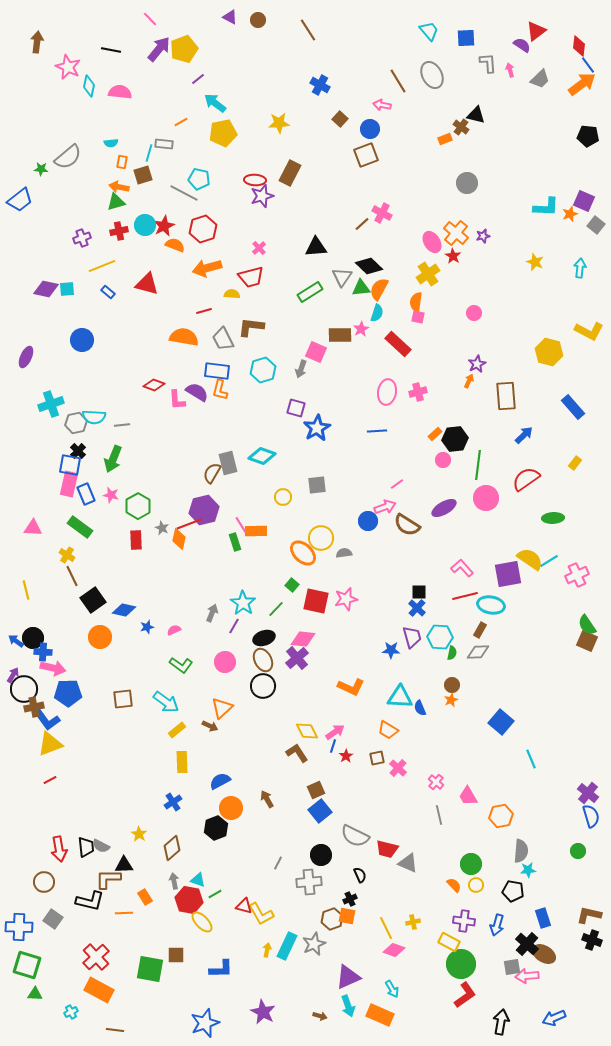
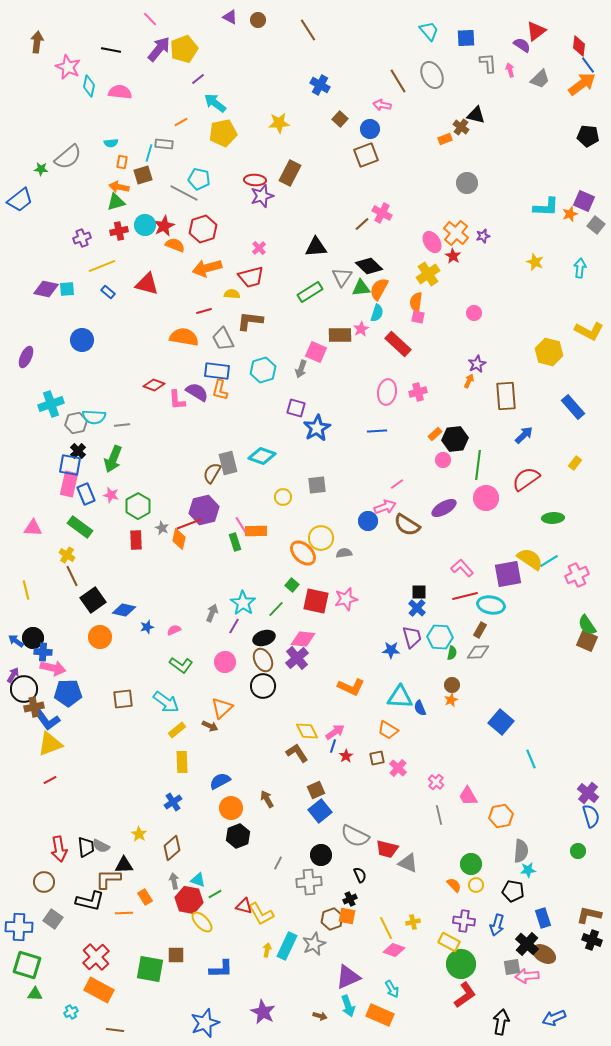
brown L-shape at (251, 327): moved 1 px left, 6 px up
black hexagon at (216, 828): moved 22 px right, 8 px down
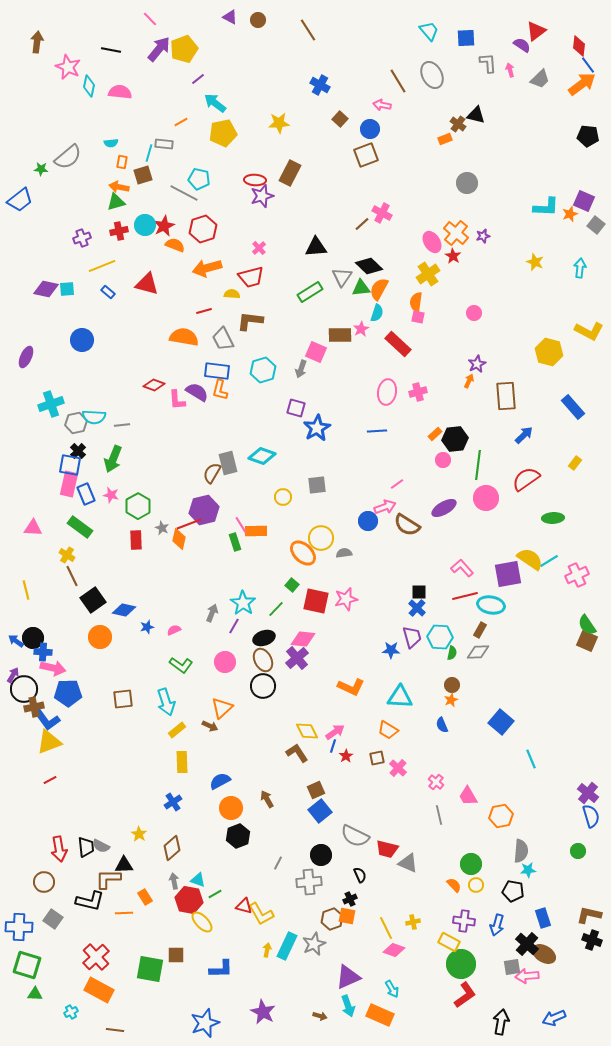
brown cross at (461, 127): moved 3 px left, 3 px up
cyan arrow at (166, 702): rotated 36 degrees clockwise
blue semicircle at (420, 708): moved 22 px right, 17 px down
yellow triangle at (50, 744): moved 1 px left, 2 px up
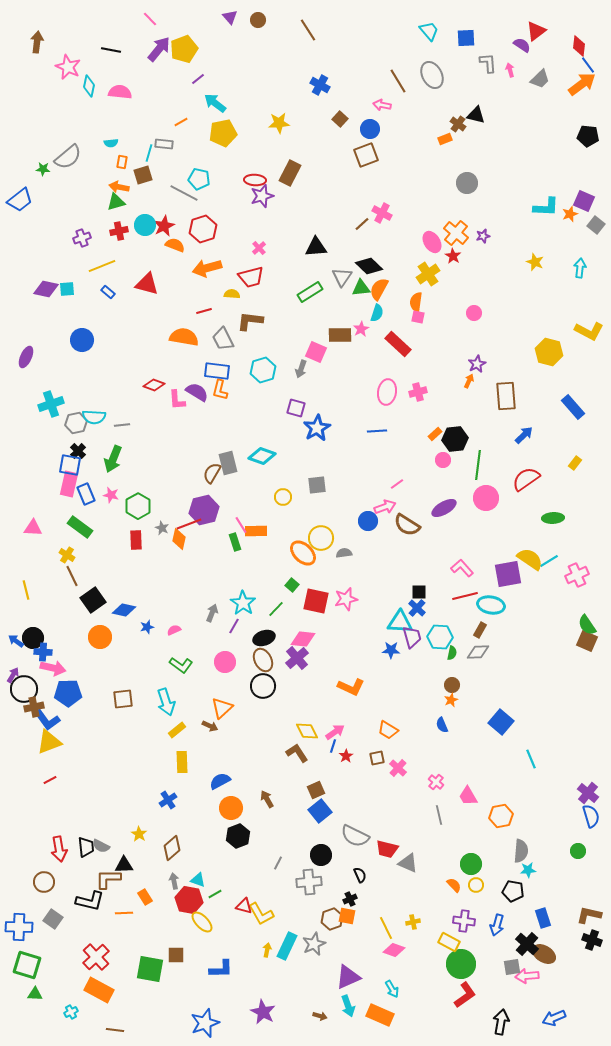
purple triangle at (230, 17): rotated 21 degrees clockwise
green star at (41, 169): moved 2 px right
cyan triangle at (400, 697): moved 75 px up
blue cross at (173, 802): moved 5 px left, 2 px up
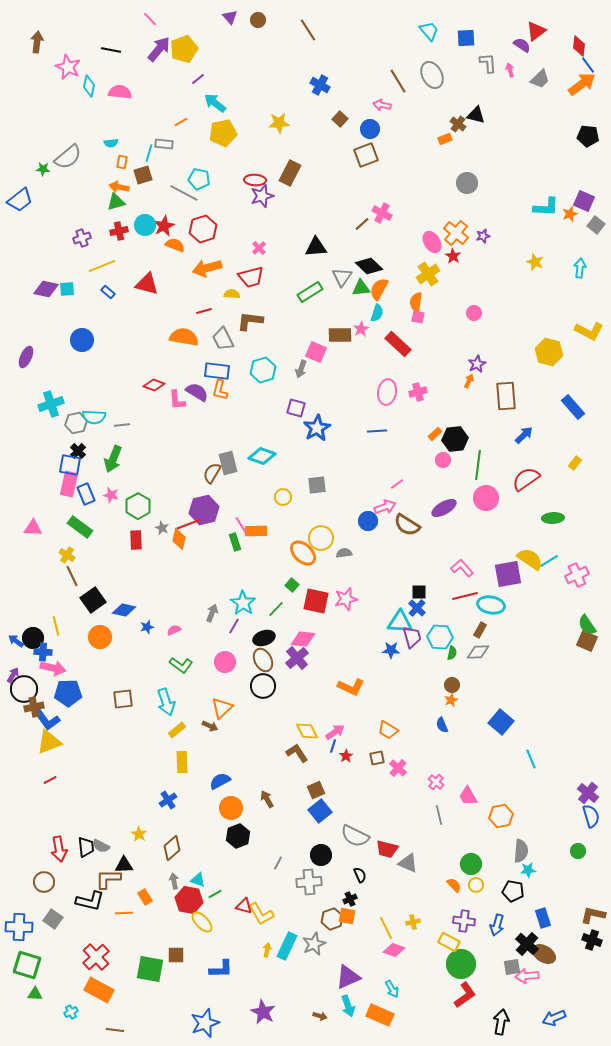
yellow line at (26, 590): moved 30 px right, 36 px down
brown L-shape at (589, 915): moved 4 px right
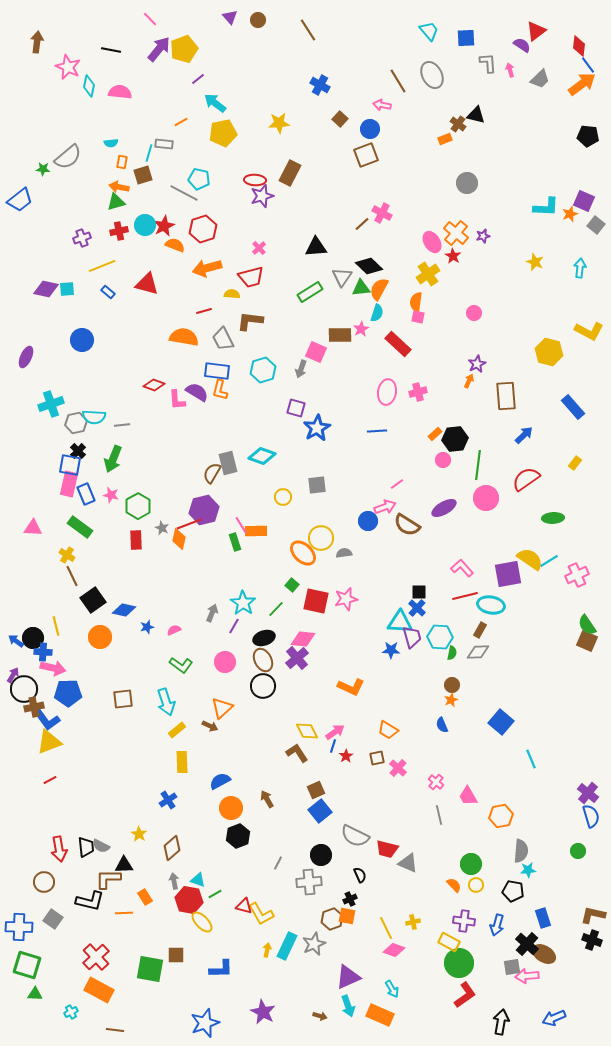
green circle at (461, 964): moved 2 px left, 1 px up
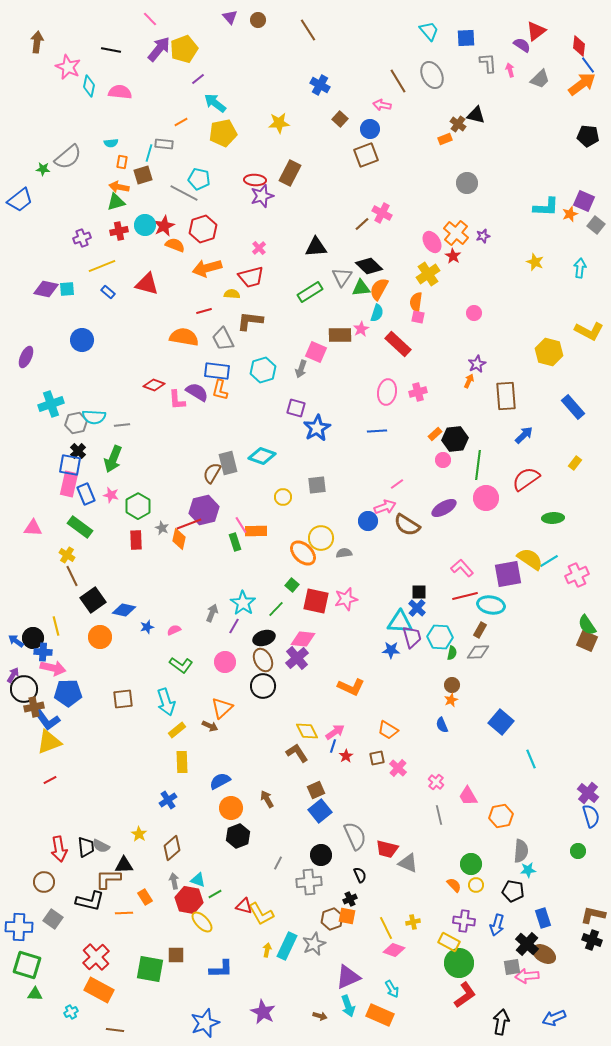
gray semicircle at (355, 836): rotated 140 degrees counterclockwise
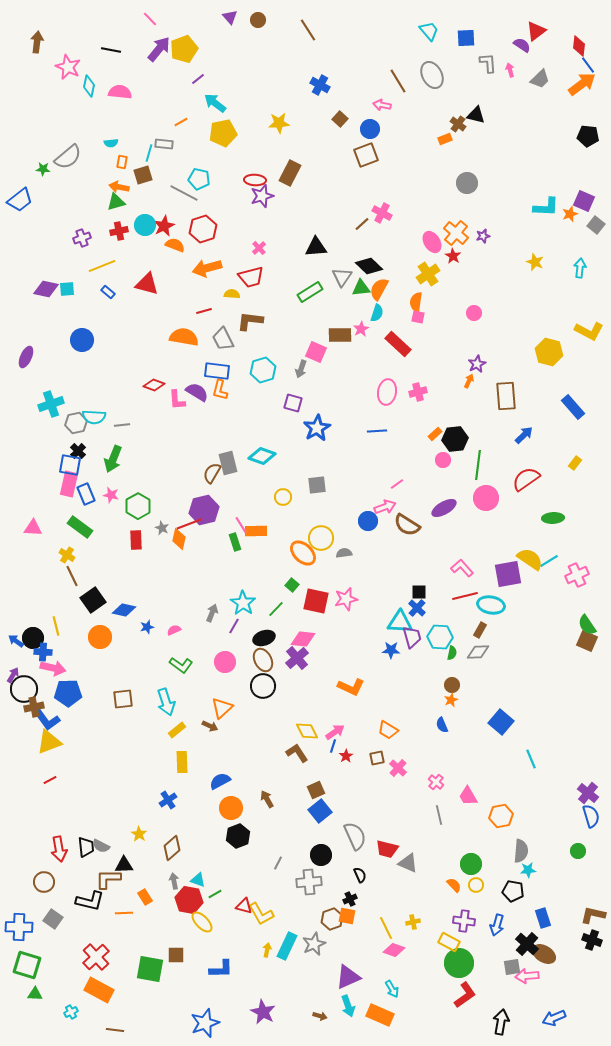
purple square at (296, 408): moved 3 px left, 5 px up
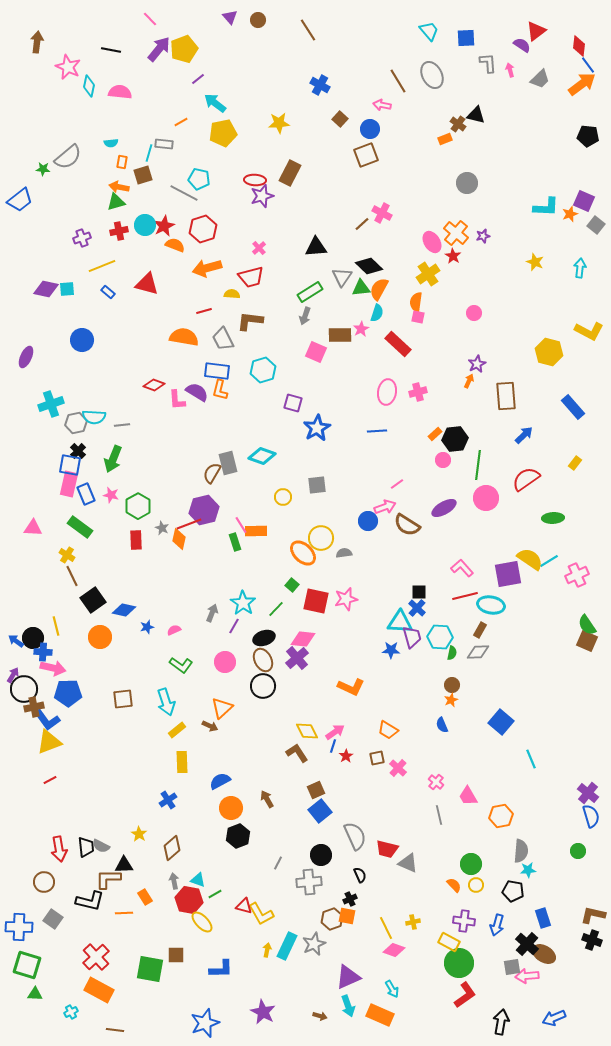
gray arrow at (301, 369): moved 4 px right, 53 px up
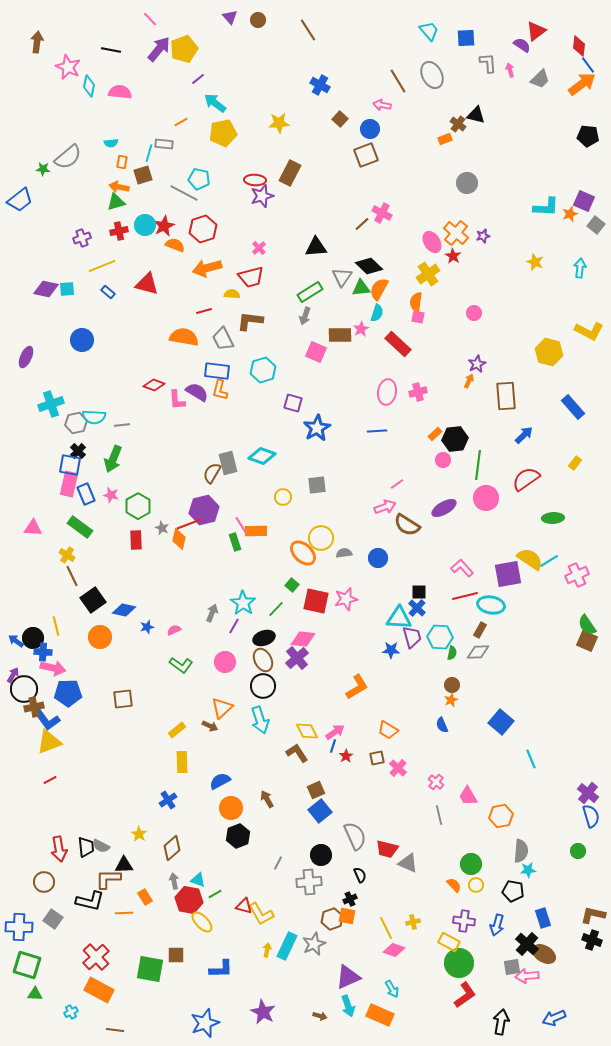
blue circle at (368, 521): moved 10 px right, 37 px down
cyan triangle at (400, 622): moved 1 px left, 4 px up
orange L-shape at (351, 687): moved 6 px right; rotated 56 degrees counterclockwise
cyan arrow at (166, 702): moved 94 px right, 18 px down
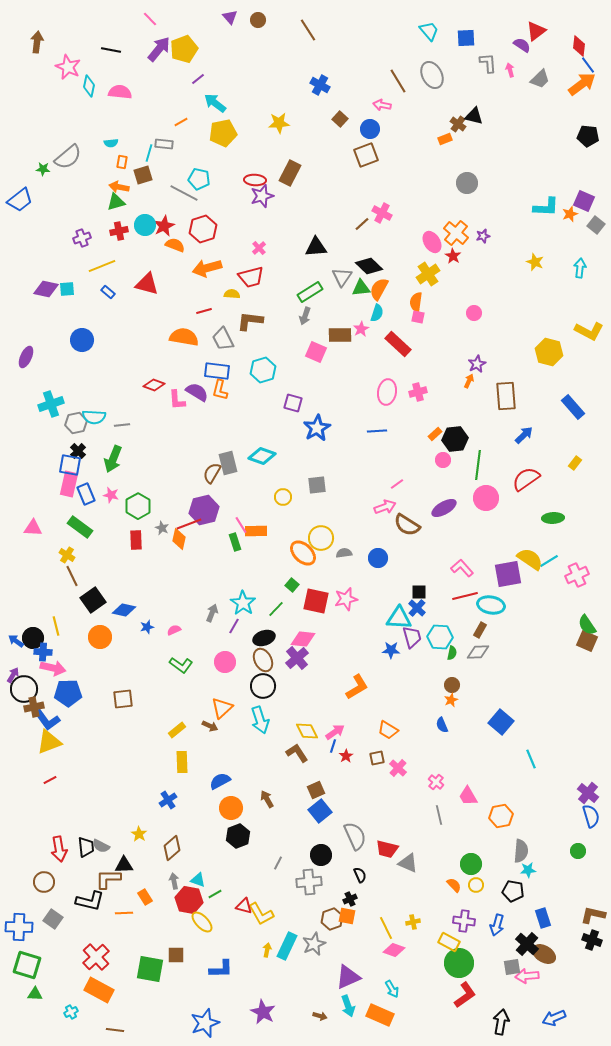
black triangle at (476, 115): moved 2 px left, 1 px down
